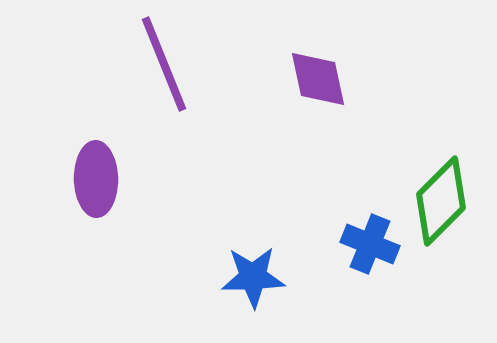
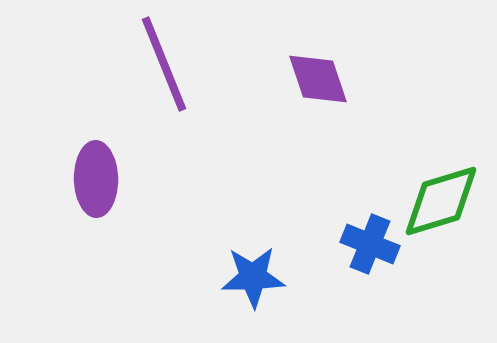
purple diamond: rotated 6 degrees counterclockwise
green diamond: rotated 28 degrees clockwise
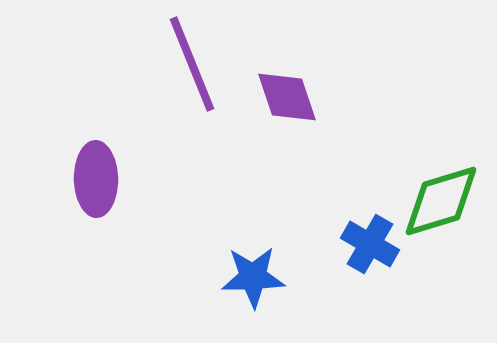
purple line: moved 28 px right
purple diamond: moved 31 px left, 18 px down
blue cross: rotated 8 degrees clockwise
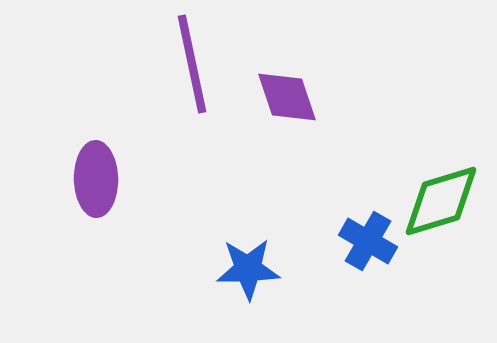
purple line: rotated 10 degrees clockwise
blue cross: moved 2 px left, 3 px up
blue star: moved 5 px left, 8 px up
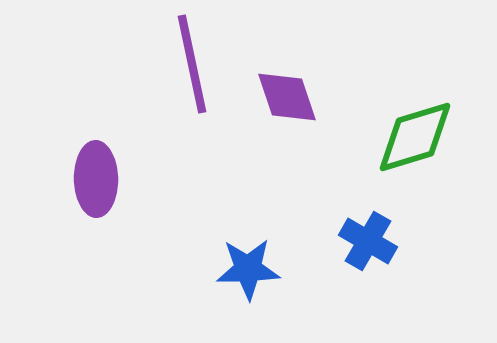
green diamond: moved 26 px left, 64 px up
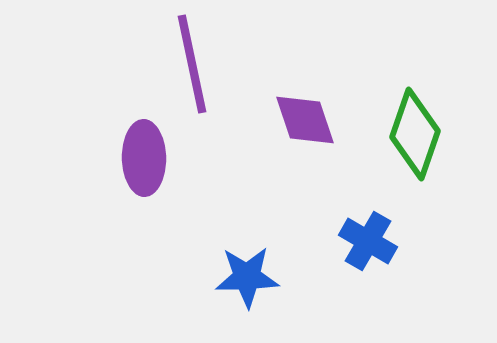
purple diamond: moved 18 px right, 23 px down
green diamond: moved 3 px up; rotated 54 degrees counterclockwise
purple ellipse: moved 48 px right, 21 px up
blue star: moved 1 px left, 8 px down
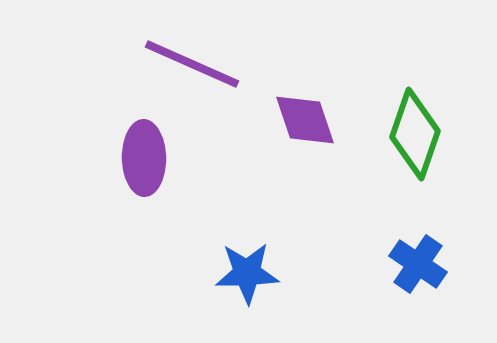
purple line: rotated 54 degrees counterclockwise
blue cross: moved 50 px right, 23 px down; rotated 4 degrees clockwise
blue star: moved 4 px up
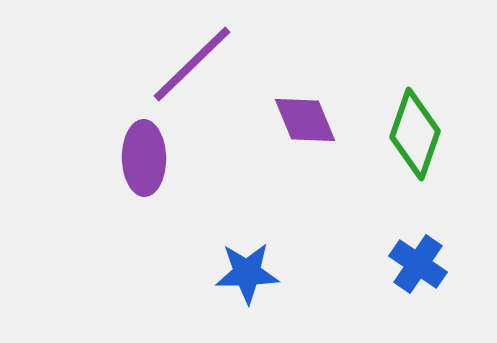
purple line: rotated 68 degrees counterclockwise
purple diamond: rotated 4 degrees counterclockwise
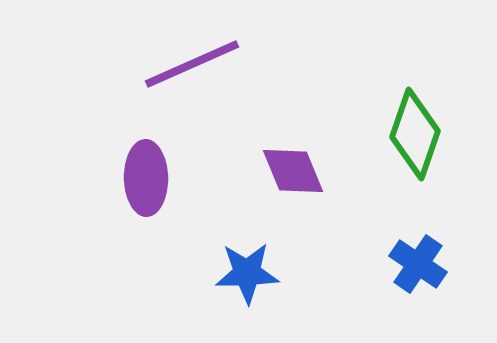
purple line: rotated 20 degrees clockwise
purple diamond: moved 12 px left, 51 px down
purple ellipse: moved 2 px right, 20 px down
